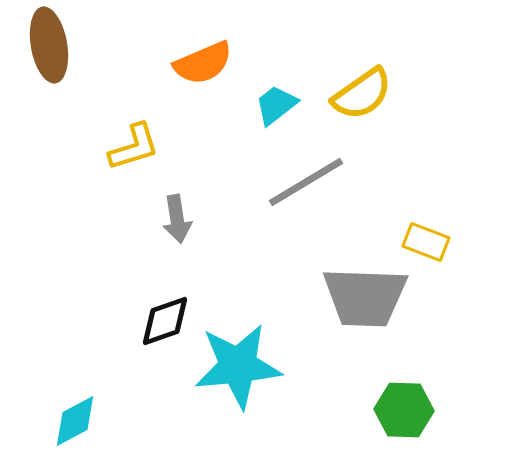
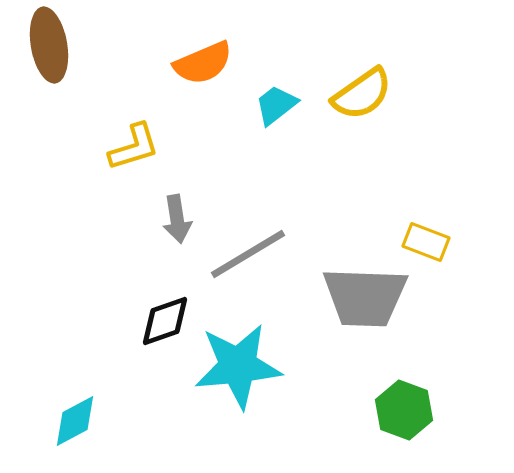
gray line: moved 58 px left, 72 px down
green hexagon: rotated 18 degrees clockwise
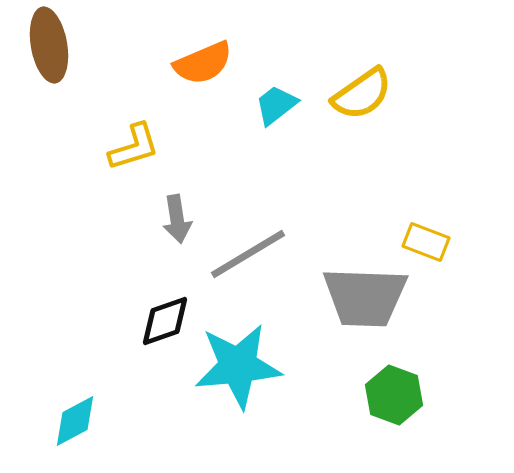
green hexagon: moved 10 px left, 15 px up
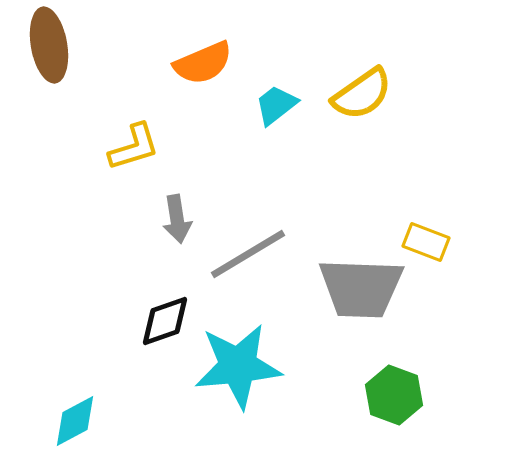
gray trapezoid: moved 4 px left, 9 px up
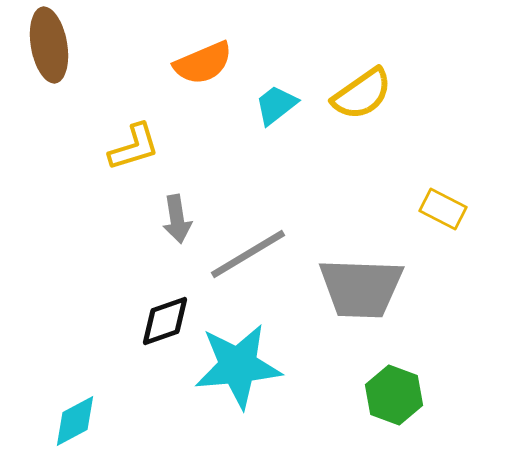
yellow rectangle: moved 17 px right, 33 px up; rotated 6 degrees clockwise
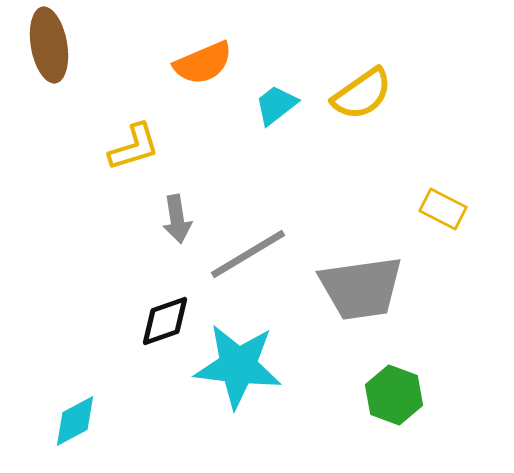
gray trapezoid: rotated 10 degrees counterclockwise
cyan star: rotated 12 degrees clockwise
